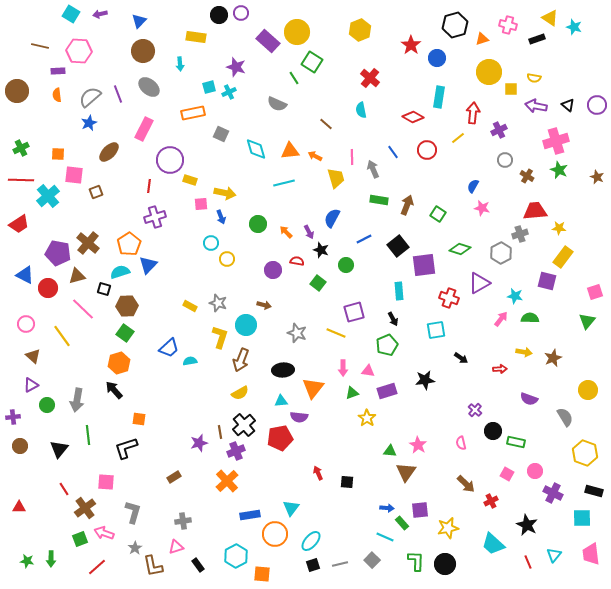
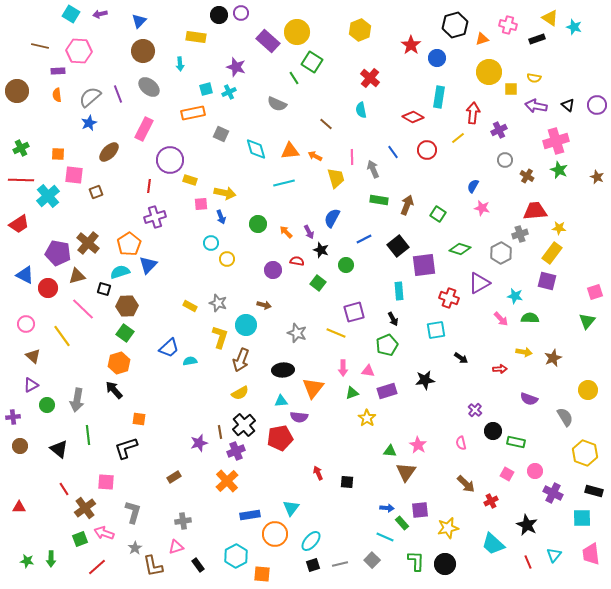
cyan square at (209, 87): moved 3 px left, 2 px down
yellow rectangle at (563, 257): moved 11 px left, 4 px up
pink arrow at (501, 319): rotated 98 degrees clockwise
black triangle at (59, 449): rotated 30 degrees counterclockwise
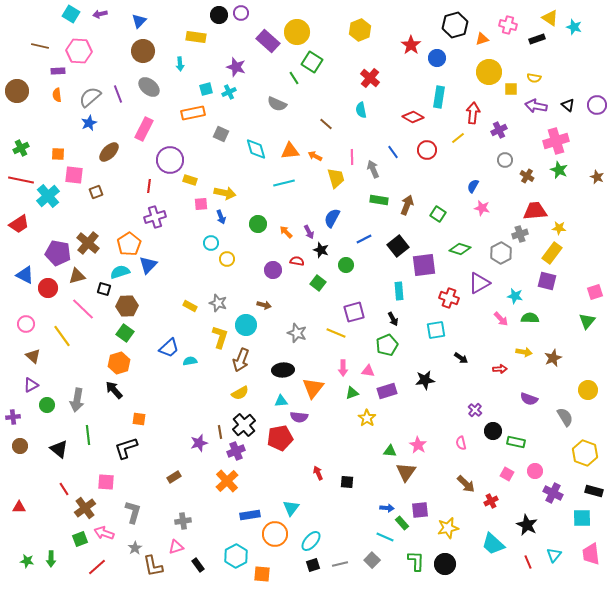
red line at (21, 180): rotated 10 degrees clockwise
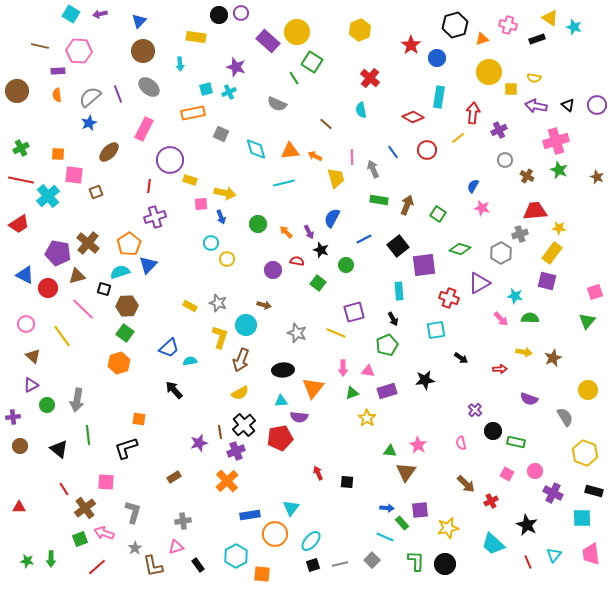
black arrow at (114, 390): moved 60 px right
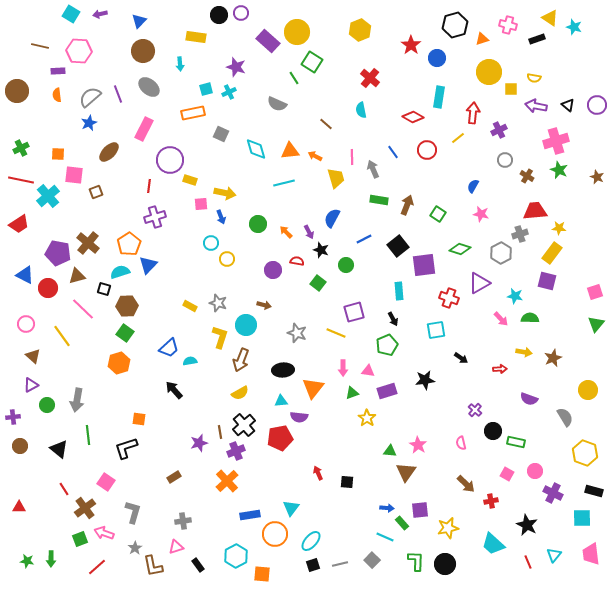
pink star at (482, 208): moved 1 px left, 6 px down
green triangle at (587, 321): moved 9 px right, 3 px down
pink square at (106, 482): rotated 30 degrees clockwise
red cross at (491, 501): rotated 16 degrees clockwise
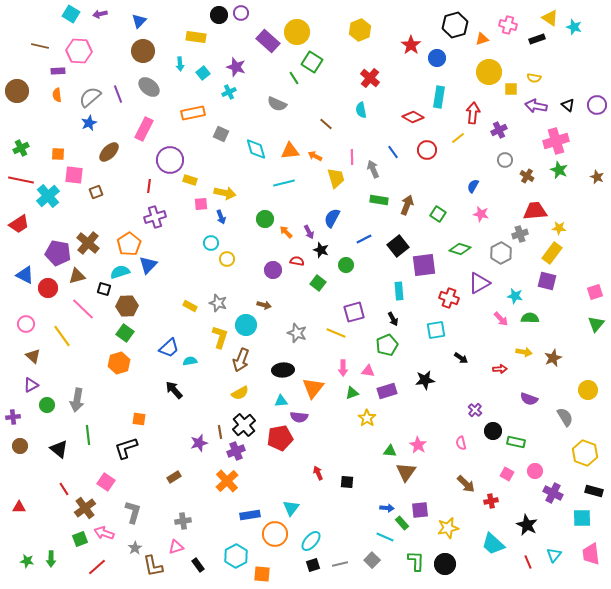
cyan square at (206, 89): moved 3 px left, 16 px up; rotated 24 degrees counterclockwise
green circle at (258, 224): moved 7 px right, 5 px up
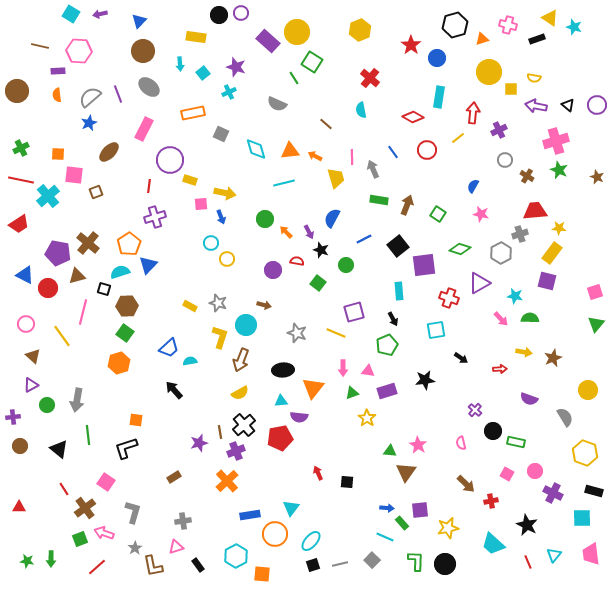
pink line at (83, 309): moved 3 px down; rotated 60 degrees clockwise
orange square at (139, 419): moved 3 px left, 1 px down
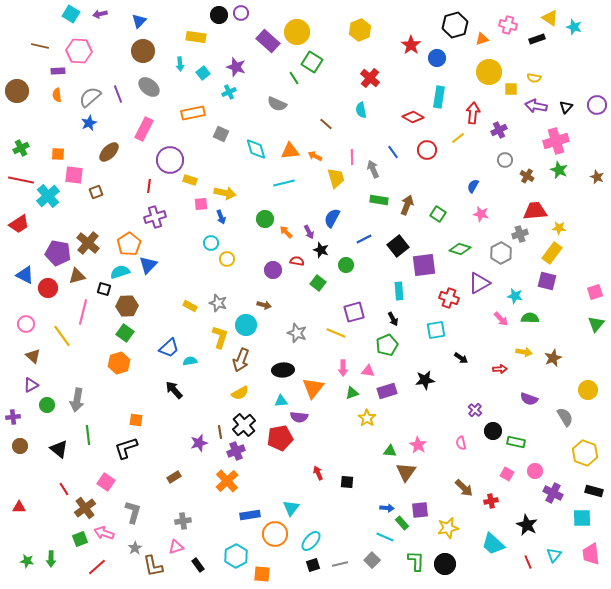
black triangle at (568, 105): moved 2 px left, 2 px down; rotated 32 degrees clockwise
brown arrow at (466, 484): moved 2 px left, 4 px down
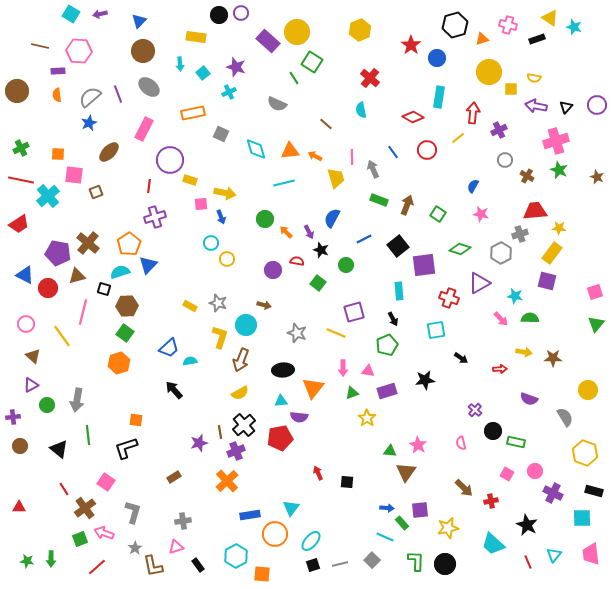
green rectangle at (379, 200): rotated 12 degrees clockwise
brown star at (553, 358): rotated 24 degrees clockwise
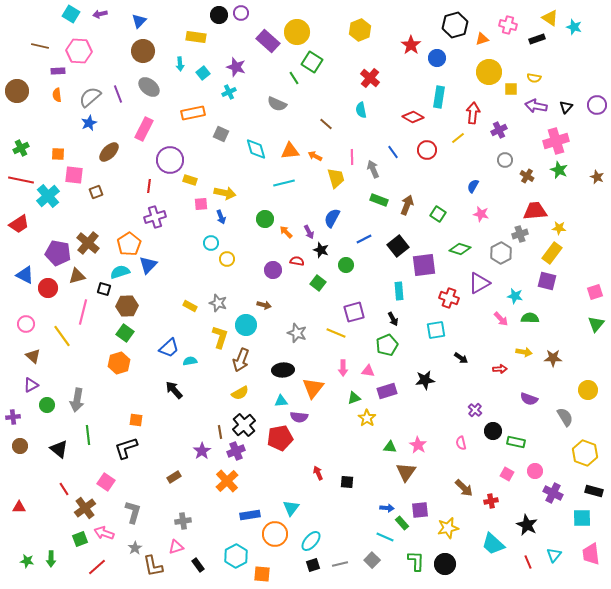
green triangle at (352, 393): moved 2 px right, 5 px down
purple star at (199, 443): moved 3 px right, 8 px down; rotated 18 degrees counterclockwise
green triangle at (390, 451): moved 4 px up
